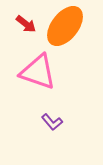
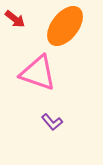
red arrow: moved 11 px left, 5 px up
pink triangle: moved 1 px down
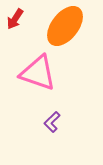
red arrow: rotated 85 degrees clockwise
purple L-shape: rotated 85 degrees clockwise
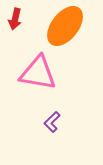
red arrow: rotated 20 degrees counterclockwise
pink triangle: rotated 9 degrees counterclockwise
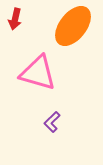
orange ellipse: moved 8 px right
pink triangle: rotated 6 degrees clockwise
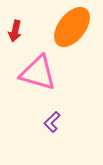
red arrow: moved 12 px down
orange ellipse: moved 1 px left, 1 px down
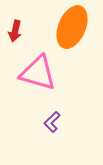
orange ellipse: rotated 15 degrees counterclockwise
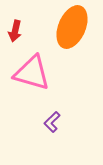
pink triangle: moved 6 px left
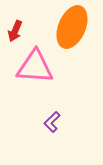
red arrow: rotated 10 degrees clockwise
pink triangle: moved 3 px right, 6 px up; rotated 12 degrees counterclockwise
